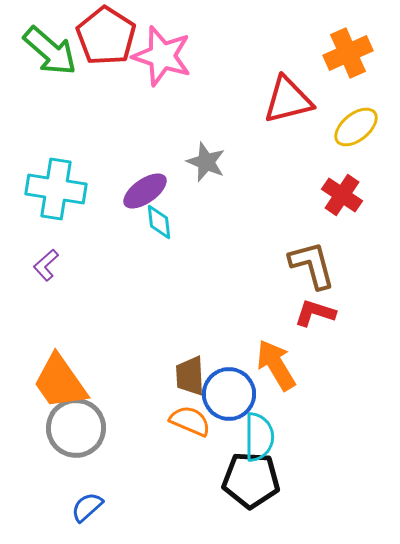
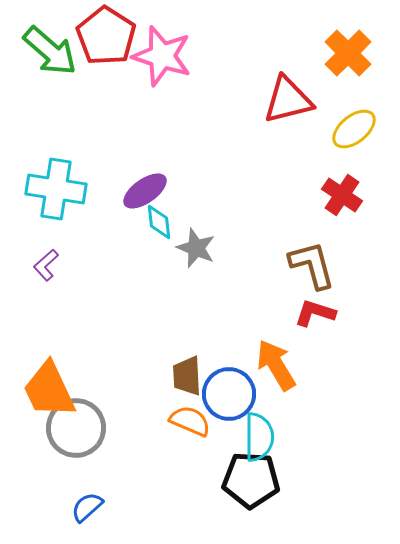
orange cross: rotated 21 degrees counterclockwise
yellow ellipse: moved 2 px left, 2 px down
gray star: moved 10 px left, 86 px down
brown trapezoid: moved 3 px left
orange trapezoid: moved 11 px left, 8 px down; rotated 10 degrees clockwise
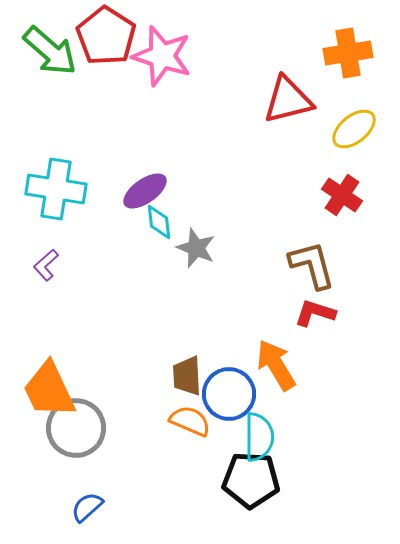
orange cross: rotated 36 degrees clockwise
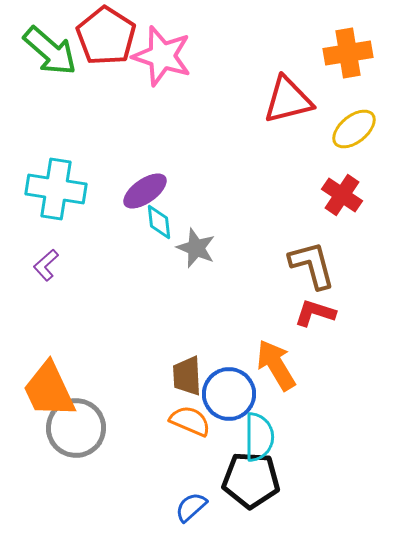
blue semicircle: moved 104 px right
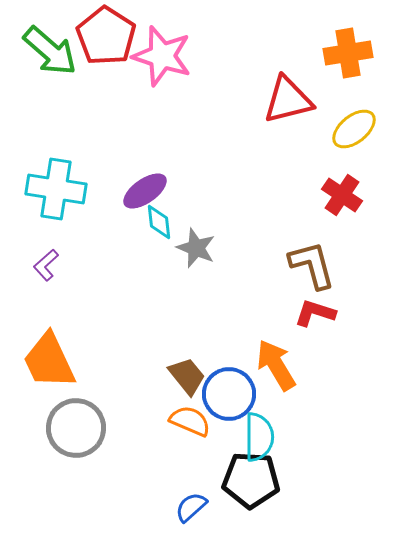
brown trapezoid: rotated 144 degrees clockwise
orange trapezoid: moved 29 px up
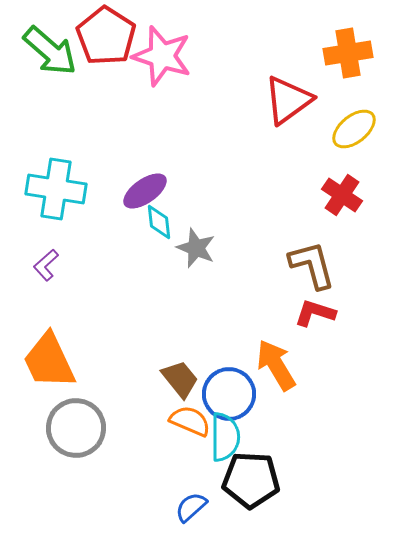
red triangle: rotated 22 degrees counterclockwise
brown trapezoid: moved 7 px left, 3 px down
cyan semicircle: moved 34 px left
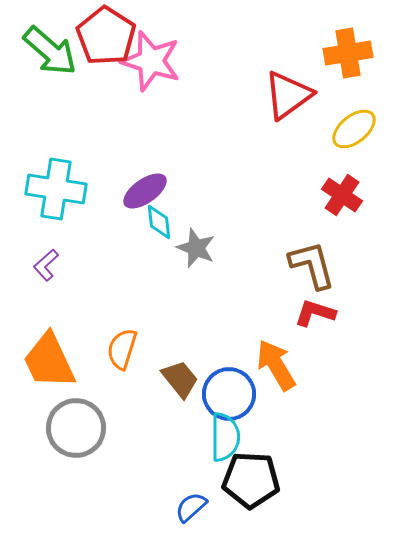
pink star: moved 11 px left, 5 px down
red triangle: moved 5 px up
orange semicircle: moved 68 px left, 72 px up; rotated 96 degrees counterclockwise
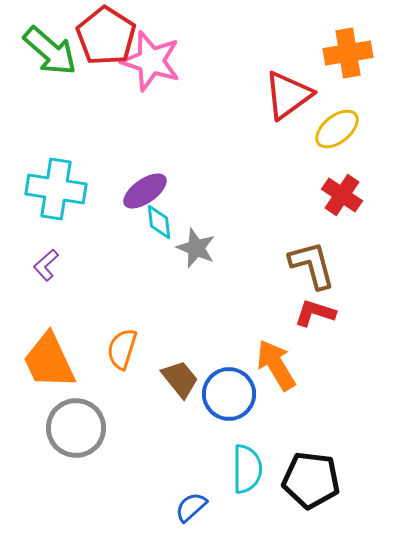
yellow ellipse: moved 17 px left
cyan semicircle: moved 22 px right, 32 px down
black pentagon: moved 60 px right; rotated 4 degrees clockwise
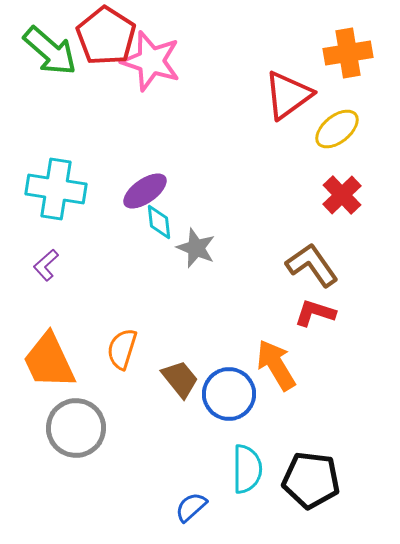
red cross: rotated 12 degrees clockwise
brown L-shape: rotated 20 degrees counterclockwise
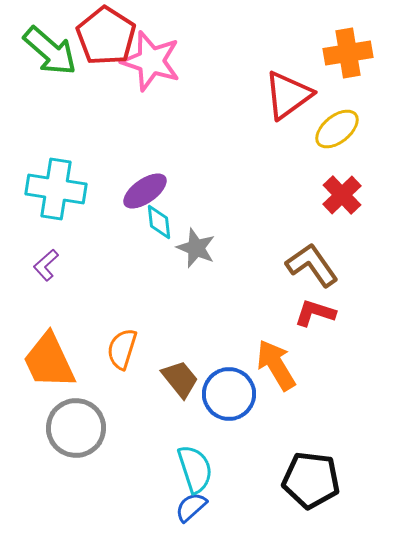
cyan semicircle: moved 52 px left; rotated 18 degrees counterclockwise
